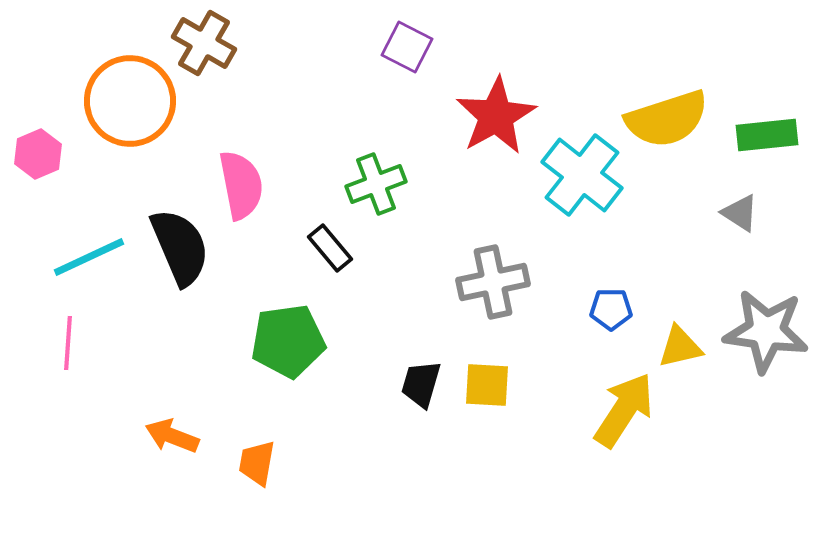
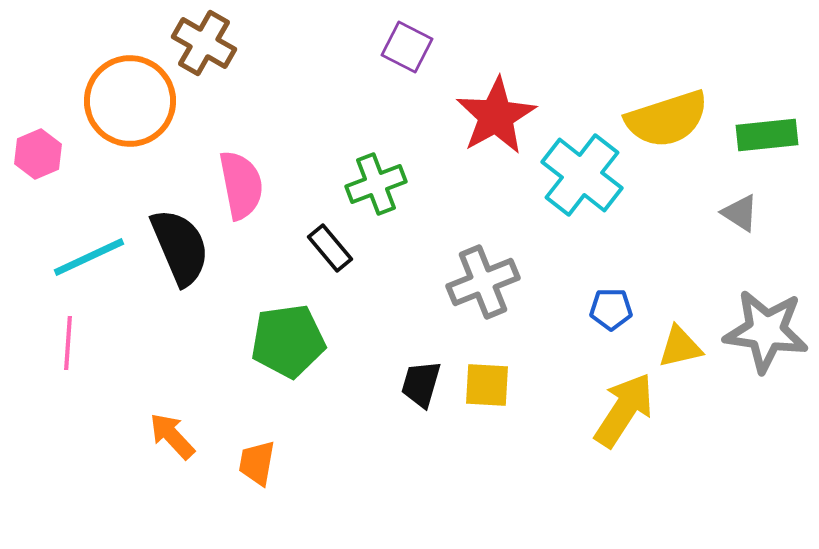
gray cross: moved 10 px left; rotated 10 degrees counterclockwise
orange arrow: rotated 26 degrees clockwise
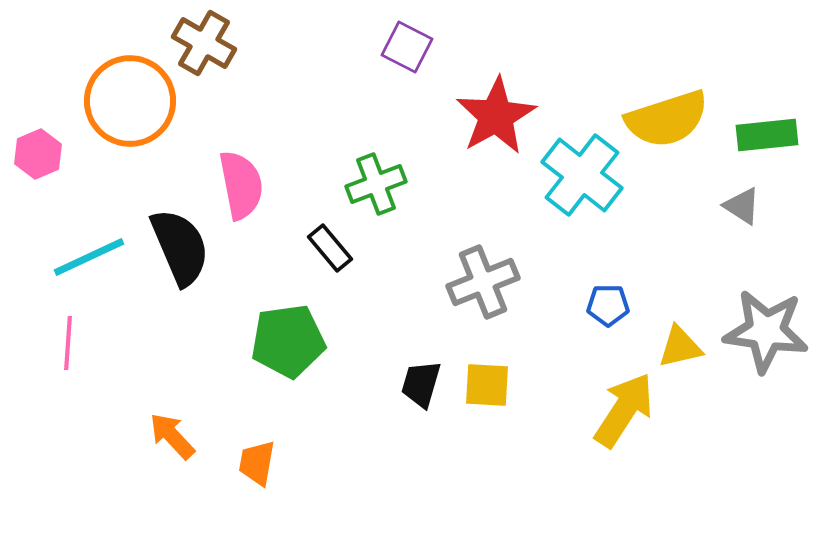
gray triangle: moved 2 px right, 7 px up
blue pentagon: moved 3 px left, 4 px up
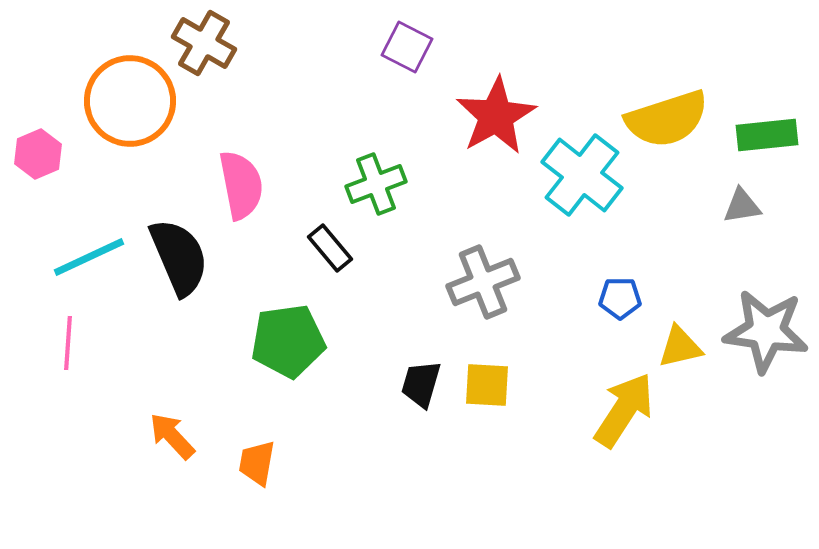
gray triangle: rotated 42 degrees counterclockwise
black semicircle: moved 1 px left, 10 px down
blue pentagon: moved 12 px right, 7 px up
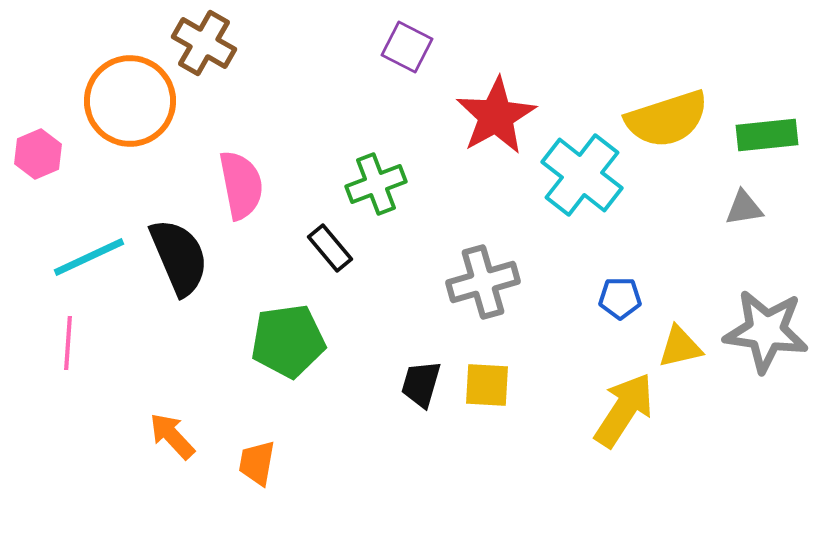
gray triangle: moved 2 px right, 2 px down
gray cross: rotated 6 degrees clockwise
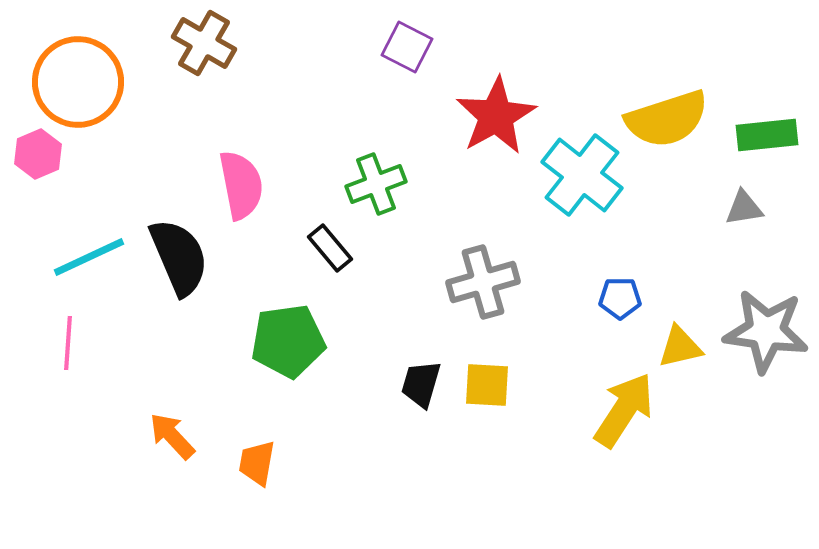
orange circle: moved 52 px left, 19 px up
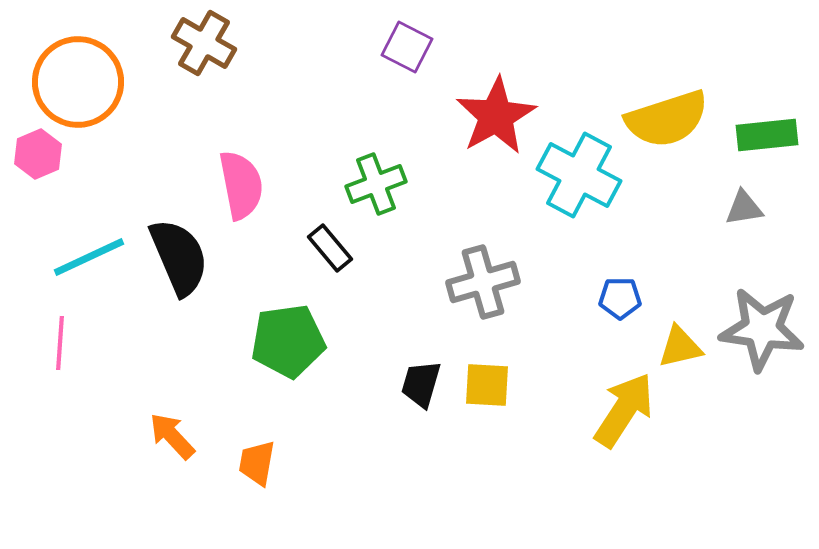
cyan cross: moved 3 px left; rotated 10 degrees counterclockwise
gray star: moved 4 px left, 2 px up
pink line: moved 8 px left
